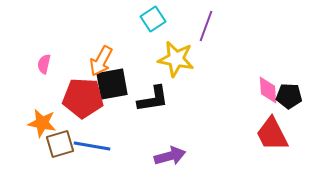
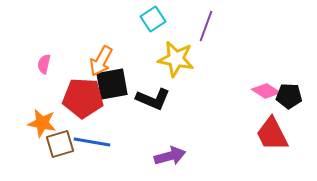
pink diamond: moved 2 px left, 1 px down; rotated 52 degrees counterclockwise
black L-shape: rotated 32 degrees clockwise
blue line: moved 4 px up
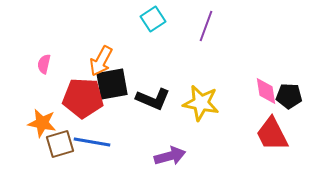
yellow star: moved 25 px right, 44 px down
pink diamond: rotated 48 degrees clockwise
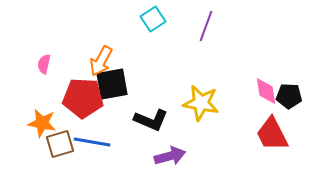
black L-shape: moved 2 px left, 21 px down
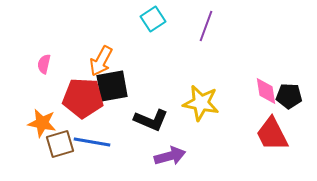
black square: moved 2 px down
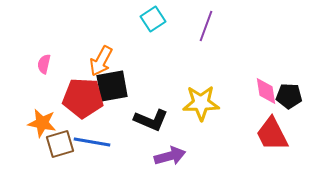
yellow star: rotated 12 degrees counterclockwise
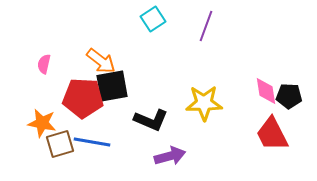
orange arrow: rotated 80 degrees counterclockwise
yellow star: moved 3 px right
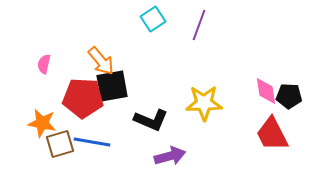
purple line: moved 7 px left, 1 px up
orange arrow: rotated 12 degrees clockwise
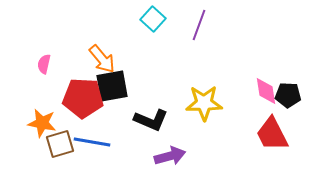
cyan square: rotated 15 degrees counterclockwise
orange arrow: moved 1 px right, 2 px up
black pentagon: moved 1 px left, 1 px up
